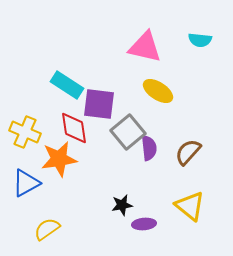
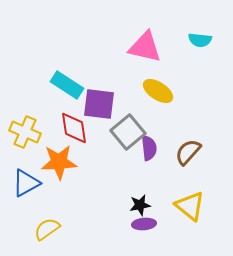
orange star: moved 3 px down; rotated 6 degrees clockwise
black star: moved 18 px right
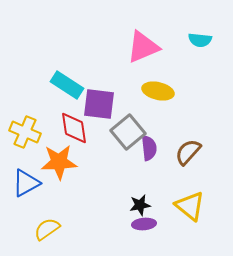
pink triangle: moved 2 px left; rotated 36 degrees counterclockwise
yellow ellipse: rotated 20 degrees counterclockwise
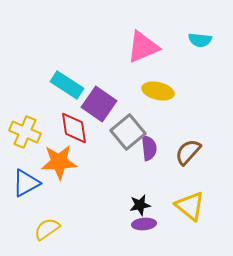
purple square: rotated 28 degrees clockwise
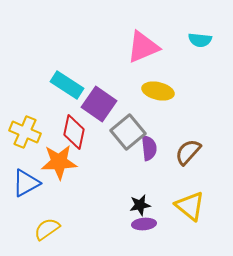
red diamond: moved 4 px down; rotated 20 degrees clockwise
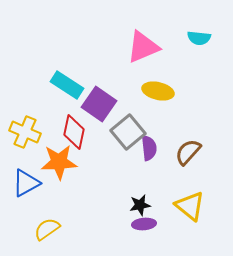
cyan semicircle: moved 1 px left, 2 px up
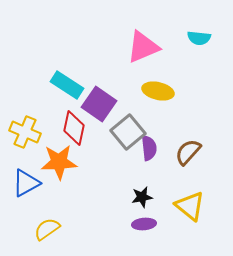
red diamond: moved 4 px up
black star: moved 2 px right, 8 px up
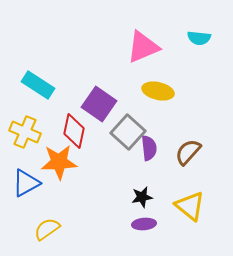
cyan rectangle: moved 29 px left
red diamond: moved 3 px down
gray square: rotated 8 degrees counterclockwise
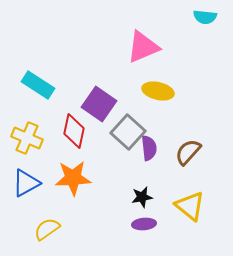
cyan semicircle: moved 6 px right, 21 px up
yellow cross: moved 2 px right, 6 px down
orange star: moved 14 px right, 16 px down
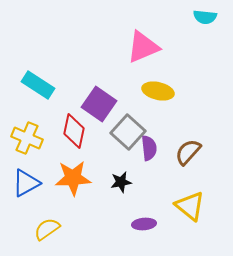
black star: moved 21 px left, 15 px up
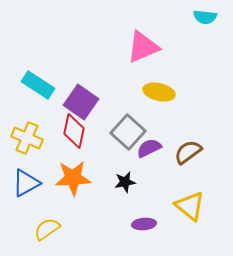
yellow ellipse: moved 1 px right, 1 px down
purple square: moved 18 px left, 2 px up
purple semicircle: rotated 110 degrees counterclockwise
brown semicircle: rotated 12 degrees clockwise
black star: moved 4 px right
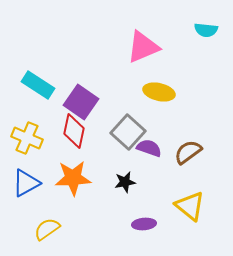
cyan semicircle: moved 1 px right, 13 px down
purple semicircle: rotated 45 degrees clockwise
